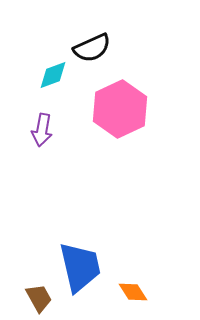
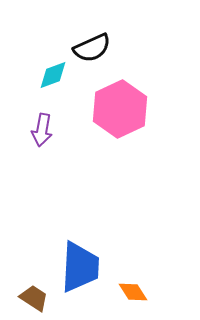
blue trapezoid: rotated 16 degrees clockwise
brown trapezoid: moved 5 px left; rotated 28 degrees counterclockwise
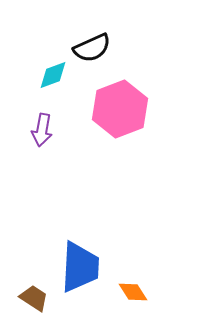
pink hexagon: rotated 4 degrees clockwise
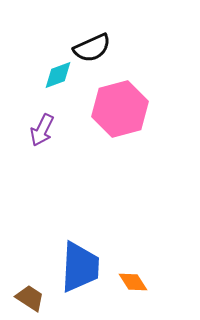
cyan diamond: moved 5 px right
pink hexagon: rotated 6 degrees clockwise
purple arrow: rotated 16 degrees clockwise
orange diamond: moved 10 px up
brown trapezoid: moved 4 px left
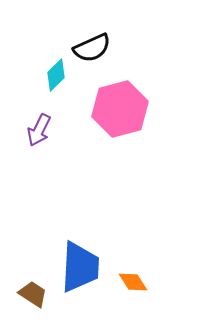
cyan diamond: moved 2 px left; rotated 24 degrees counterclockwise
purple arrow: moved 3 px left
brown trapezoid: moved 3 px right, 4 px up
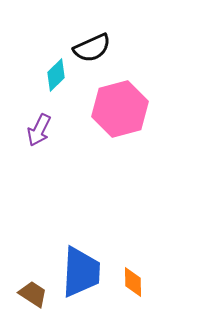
blue trapezoid: moved 1 px right, 5 px down
orange diamond: rotated 32 degrees clockwise
